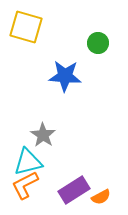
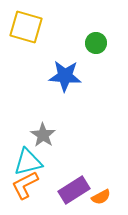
green circle: moved 2 px left
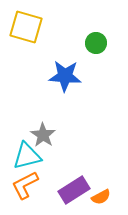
cyan triangle: moved 1 px left, 6 px up
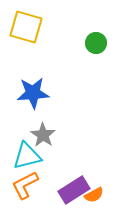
blue star: moved 32 px left, 17 px down; rotated 8 degrees counterclockwise
orange semicircle: moved 7 px left, 2 px up
